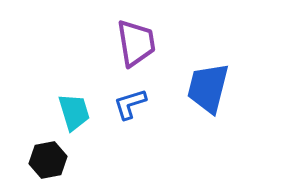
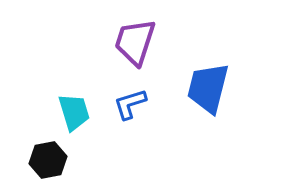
purple trapezoid: moved 1 px left, 1 px up; rotated 153 degrees counterclockwise
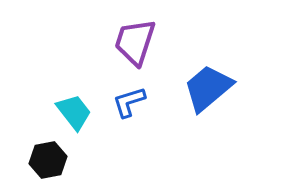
blue trapezoid: rotated 36 degrees clockwise
blue L-shape: moved 1 px left, 2 px up
cyan trapezoid: rotated 21 degrees counterclockwise
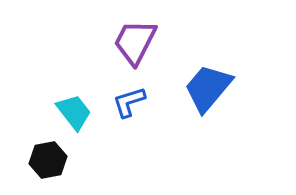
purple trapezoid: rotated 9 degrees clockwise
blue trapezoid: rotated 10 degrees counterclockwise
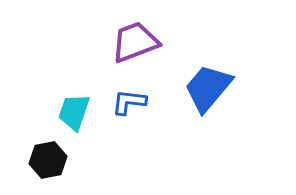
purple trapezoid: rotated 42 degrees clockwise
blue L-shape: rotated 24 degrees clockwise
cyan trapezoid: rotated 123 degrees counterclockwise
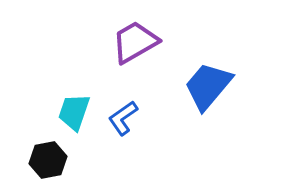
purple trapezoid: rotated 9 degrees counterclockwise
blue trapezoid: moved 2 px up
blue L-shape: moved 6 px left, 16 px down; rotated 42 degrees counterclockwise
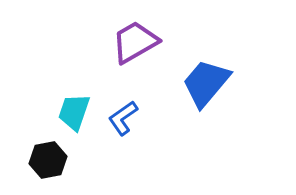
blue trapezoid: moved 2 px left, 3 px up
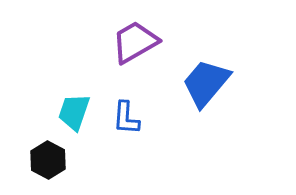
blue L-shape: moved 3 px right; rotated 51 degrees counterclockwise
black hexagon: rotated 21 degrees counterclockwise
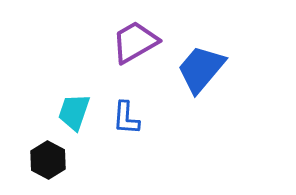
blue trapezoid: moved 5 px left, 14 px up
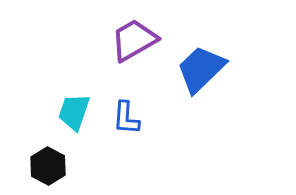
purple trapezoid: moved 1 px left, 2 px up
blue trapezoid: rotated 6 degrees clockwise
black hexagon: moved 6 px down
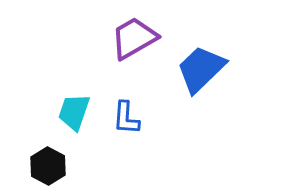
purple trapezoid: moved 2 px up
